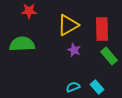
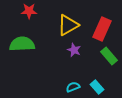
red rectangle: rotated 25 degrees clockwise
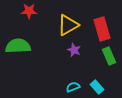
red rectangle: rotated 40 degrees counterclockwise
green semicircle: moved 4 px left, 2 px down
green rectangle: rotated 18 degrees clockwise
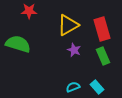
green semicircle: moved 2 px up; rotated 20 degrees clockwise
green rectangle: moved 6 px left
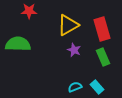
green semicircle: rotated 15 degrees counterclockwise
green rectangle: moved 1 px down
cyan semicircle: moved 2 px right
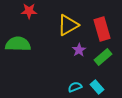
purple star: moved 5 px right; rotated 16 degrees clockwise
green rectangle: rotated 72 degrees clockwise
